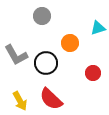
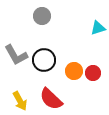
orange circle: moved 4 px right, 28 px down
black circle: moved 2 px left, 3 px up
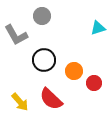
gray L-shape: moved 20 px up
red circle: moved 1 px right, 10 px down
yellow arrow: moved 1 px down; rotated 12 degrees counterclockwise
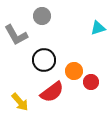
red circle: moved 3 px left, 1 px up
red semicircle: moved 1 px right, 7 px up; rotated 80 degrees counterclockwise
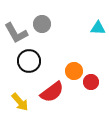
gray circle: moved 8 px down
cyan triangle: rotated 21 degrees clockwise
gray L-shape: moved 2 px up
black circle: moved 15 px left, 1 px down
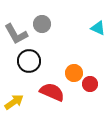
cyan triangle: rotated 21 degrees clockwise
gray L-shape: moved 1 px down
orange circle: moved 2 px down
red circle: moved 1 px left, 2 px down
red semicircle: rotated 120 degrees counterclockwise
yellow arrow: moved 6 px left; rotated 84 degrees counterclockwise
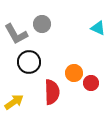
black circle: moved 1 px down
red circle: moved 1 px right, 1 px up
red semicircle: rotated 65 degrees clockwise
